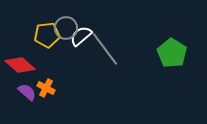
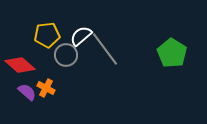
gray circle: moved 27 px down
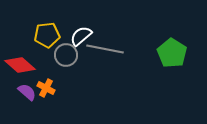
gray line: rotated 42 degrees counterclockwise
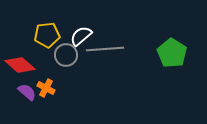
gray line: rotated 15 degrees counterclockwise
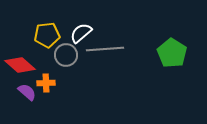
white semicircle: moved 3 px up
orange cross: moved 5 px up; rotated 30 degrees counterclockwise
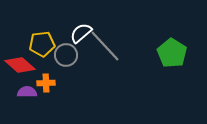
yellow pentagon: moved 5 px left, 9 px down
gray line: moved 3 px up; rotated 51 degrees clockwise
purple semicircle: rotated 42 degrees counterclockwise
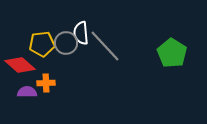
white semicircle: rotated 55 degrees counterclockwise
gray circle: moved 12 px up
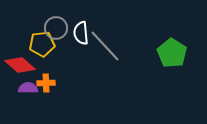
gray circle: moved 10 px left, 15 px up
purple semicircle: moved 1 px right, 4 px up
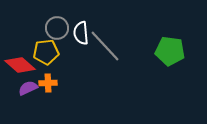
gray circle: moved 1 px right
yellow pentagon: moved 4 px right, 8 px down
green pentagon: moved 2 px left, 2 px up; rotated 24 degrees counterclockwise
orange cross: moved 2 px right
purple semicircle: rotated 24 degrees counterclockwise
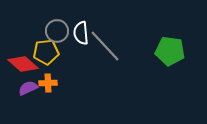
gray circle: moved 3 px down
red diamond: moved 3 px right, 1 px up
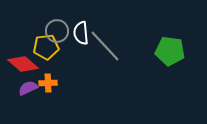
yellow pentagon: moved 5 px up
